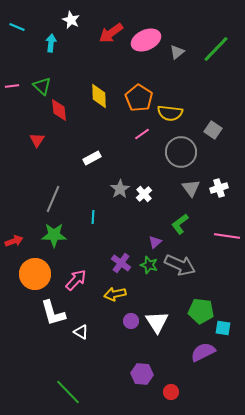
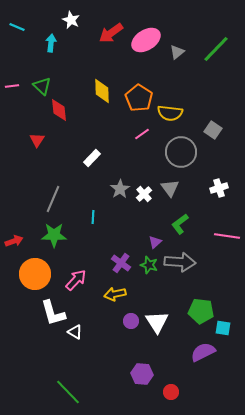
pink ellipse at (146, 40): rotated 8 degrees counterclockwise
yellow diamond at (99, 96): moved 3 px right, 5 px up
white rectangle at (92, 158): rotated 18 degrees counterclockwise
gray triangle at (191, 188): moved 21 px left
gray arrow at (180, 265): moved 3 px up; rotated 20 degrees counterclockwise
white triangle at (81, 332): moved 6 px left
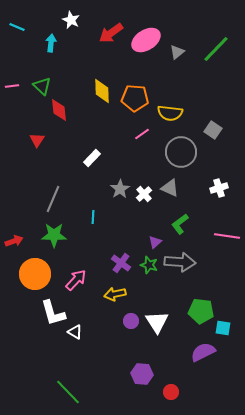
orange pentagon at (139, 98): moved 4 px left; rotated 28 degrees counterclockwise
gray triangle at (170, 188): rotated 30 degrees counterclockwise
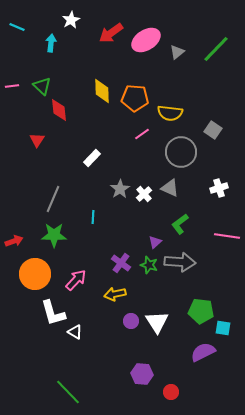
white star at (71, 20): rotated 18 degrees clockwise
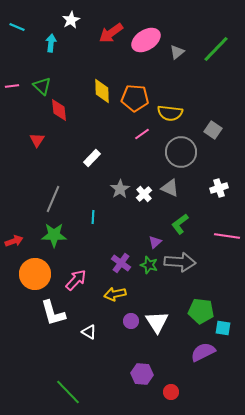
white triangle at (75, 332): moved 14 px right
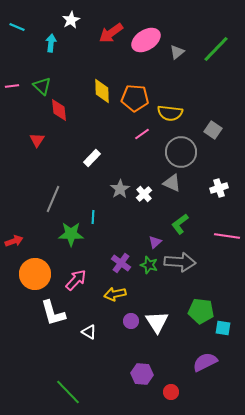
gray triangle at (170, 188): moved 2 px right, 5 px up
green star at (54, 235): moved 17 px right, 1 px up
purple semicircle at (203, 352): moved 2 px right, 10 px down
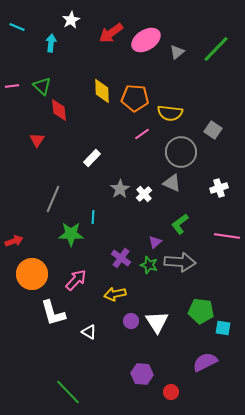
purple cross at (121, 263): moved 5 px up
orange circle at (35, 274): moved 3 px left
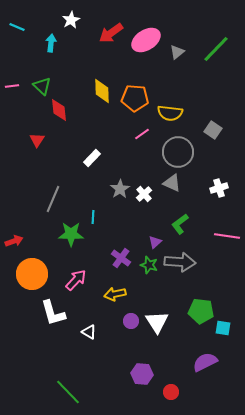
gray circle at (181, 152): moved 3 px left
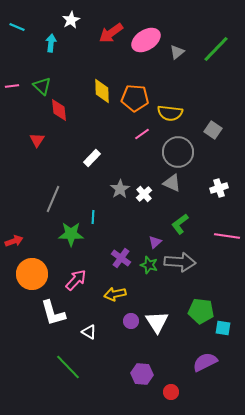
green line at (68, 392): moved 25 px up
